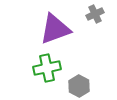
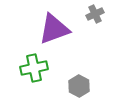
purple triangle: moved 1 px left
green cross: moved 13 px left
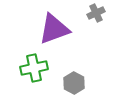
gray cross: moved 1 px right, 1 px up
gray hexagon: moved 5 px left, 3 px up
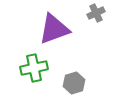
gray hexagon: rotated 15 degrees clockwise
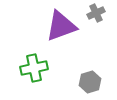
purple triangle: moved 7 px right, 3 px up
gray hexagon: moved 16 px right, 1 px up
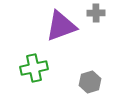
gray cross: rotated 24 degrees clockwise
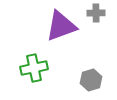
gray hexagon: moved 1 px right, 2 px up
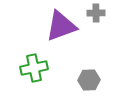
gray hexagon: moved 2 px left; rotated 15 degrees clockwise
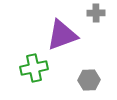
purple triangle: moved 1 px right, 9 px down
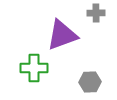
green cross: rotated 12 degrees clockwise
gray hexagon: moved 1 px right, 2 px down
